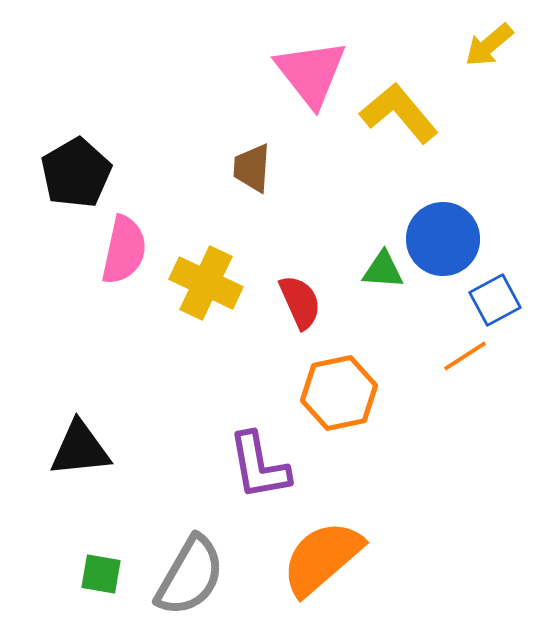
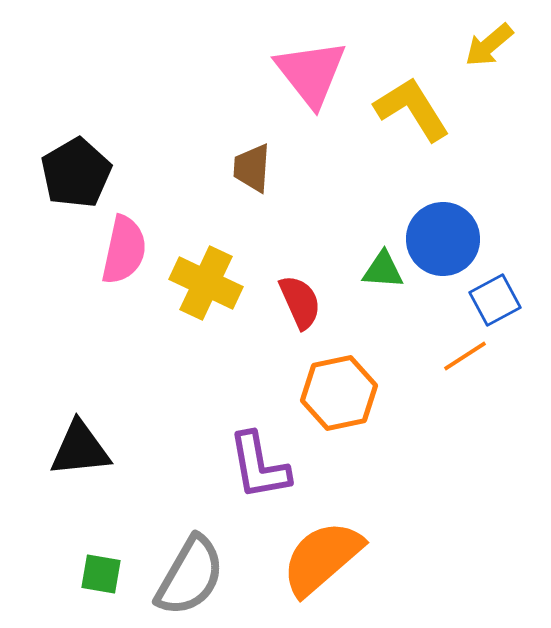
yellow L-shape: moved 13 px right, 4 px up; rotated 8 degrees clockwise
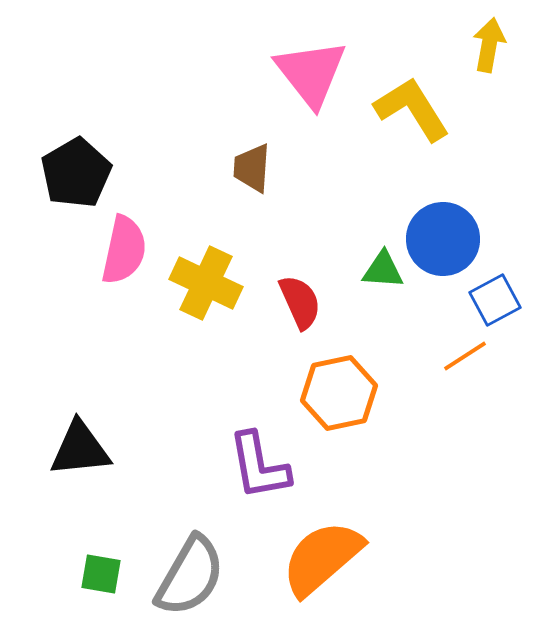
yellow arrow: rotated 140 degrees clockwise
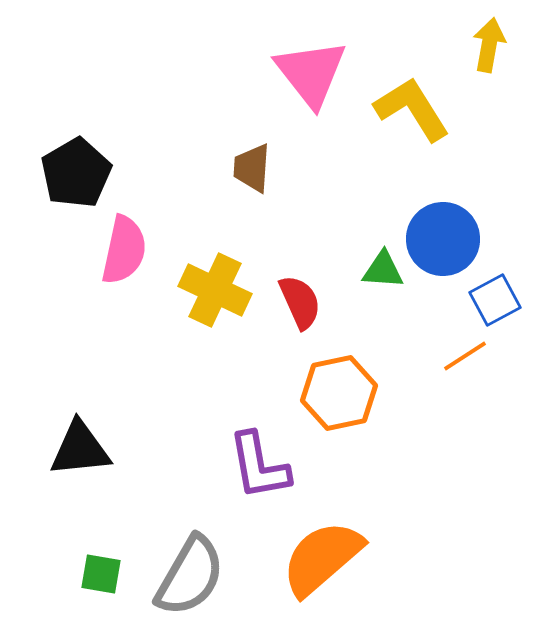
yellow cross: moved 9 px right, 7 px down
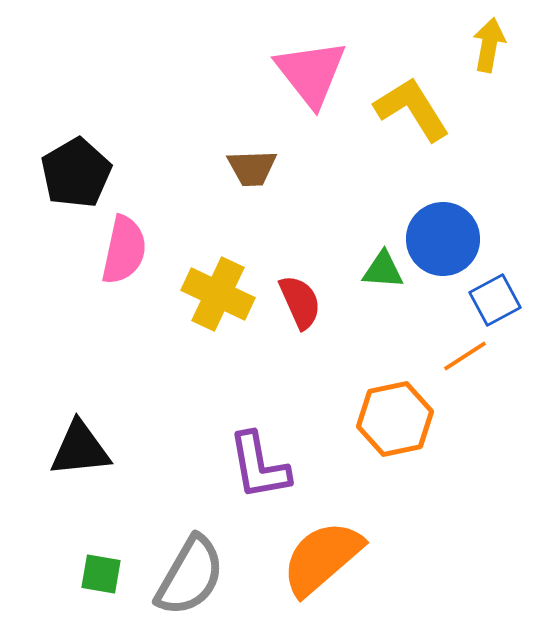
brown trapezoid: rotated 96 degrees counterclockwise
yellow cross: moved 3 px right, 4 px down
orange hexagon: moved 56 px right, 26 px down
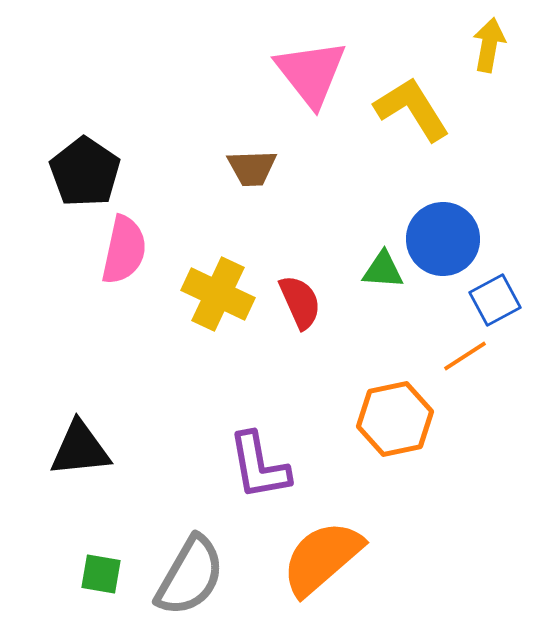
black pentagon: moved 9 px right, 1 px up; rotated 8 degrees counterclockwise
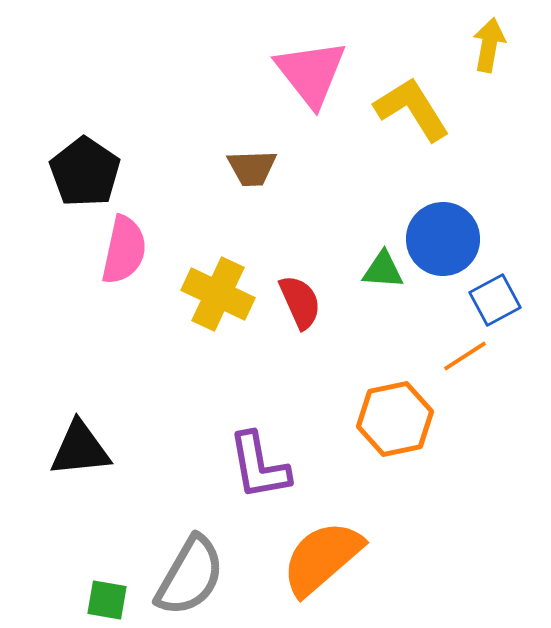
green square: moved 6 px right, 26 px down
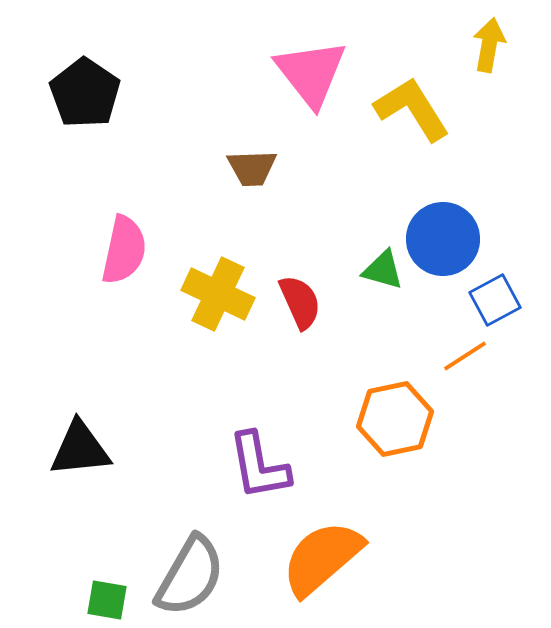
black pentagon: moved 79 px up
green triangle: rotated 12 degrees clockwise
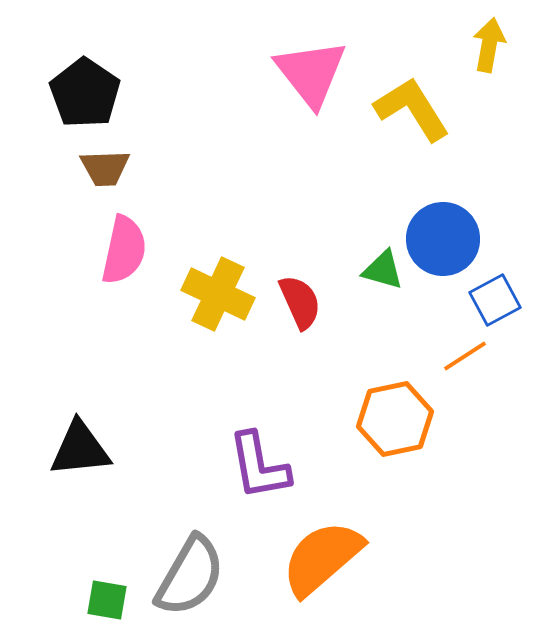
brown trapezoid: moved 147 px left
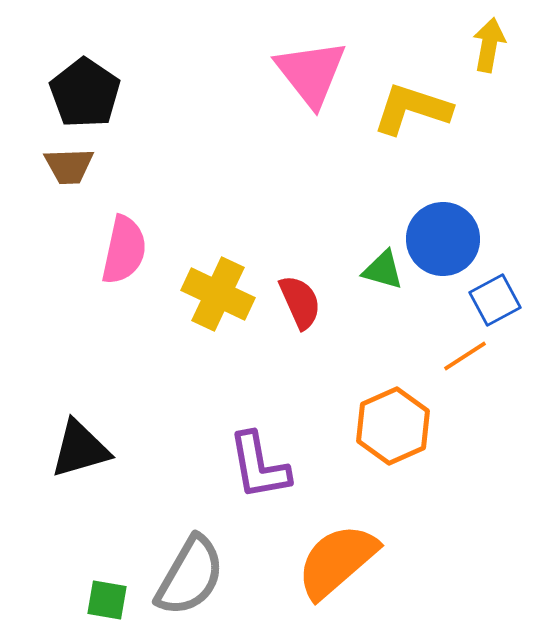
yellow L-shape: rotated 40 degrees counterclockwise
brown trapezoid: moved 36 px left, 2 px up
orange hexagon: moved 2 px left, 7 px down; rotated 12 degrees counterclockwise
black triangle: rotated 10 degrees counterclockwise
orange semicircle: moved 15 px right, 3 px down
